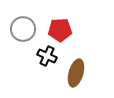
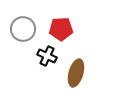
red pentagon: moved 1 px right, 1 px up
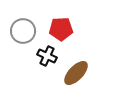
gray circle: moved 2 px down
brown ellipse: rotated 28 degrees clockwise
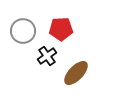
black cross: rotated 30 degrees clockwise
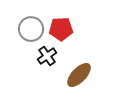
gray circle: moved 8 px right, 2 px up
brown ellipse: moved 3 px right, 2 px down
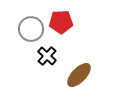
red pentagon: moved 7 px up
black cross: rotated 12 degrees counterclockwise
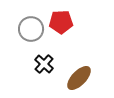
black cross: moved 3 px left, 8 px down
brown ellipse: moved 3 px down
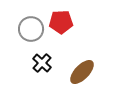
black cross: moved 2 px left, 1 px up
brown ellipse: moved 3 px right, 6 px up
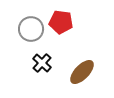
red pentagon: rotated 10 degrees clockwise
